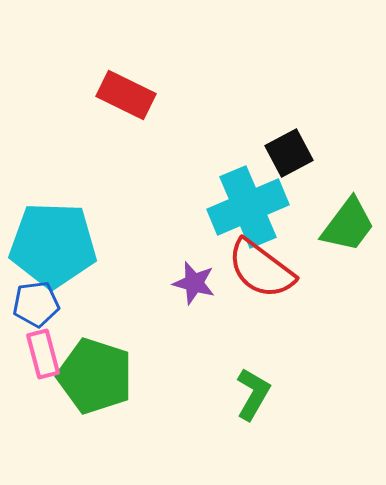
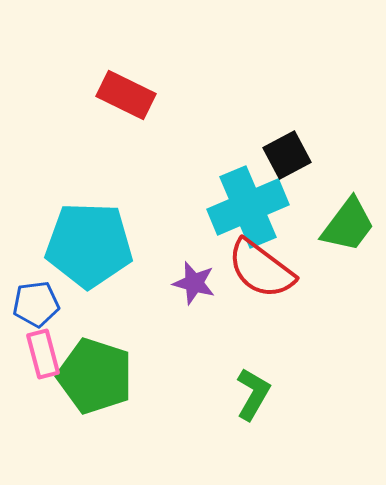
black square: moved 2 px left, 2 px down
cyan pentagon: moved 36 px right
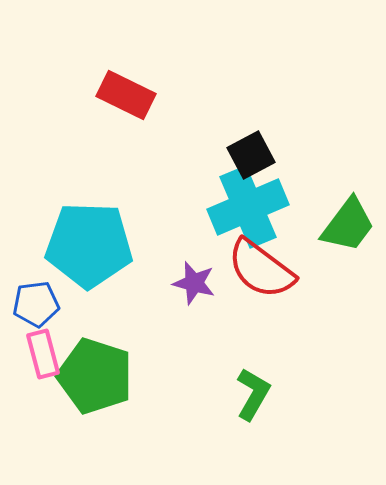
black square: moved 36 px left
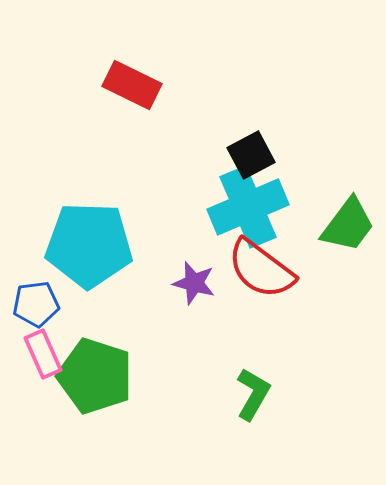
red rectangle: moved 6 px right, 10 px up
pink rectangle: rotated 9 degrees counterclockwise
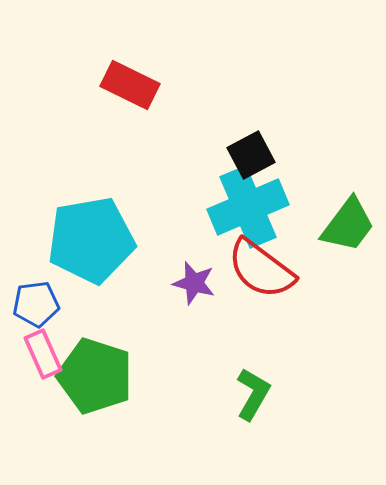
red rectangle: moved 2 px left
cyan pentagon: moved 2 px right, 5 px up; rotated 12 degrees counterclockwise
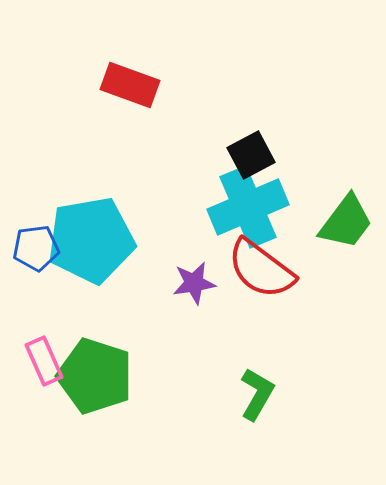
red rectangle: rotated 6 degrees counterclockwise
green trapezoid: moved 2 px left, 3 px up
purple star: rotated 24 degrees counterclockwise
blue pentagon: moved 56 px up
pink rectangle: moved 1 px right, 7 px down
green L-shape: moved 4 px right
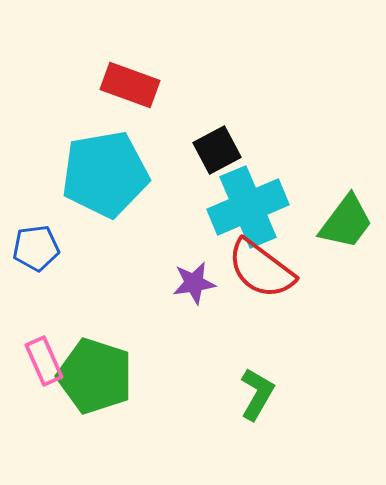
black square: moved 34 px left, 5 px up
cyan pentagon: moved 14 px right, 66 px up
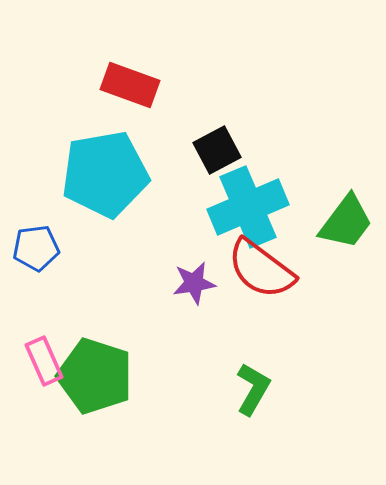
green L-shape: moved 4 px left, 5 px up
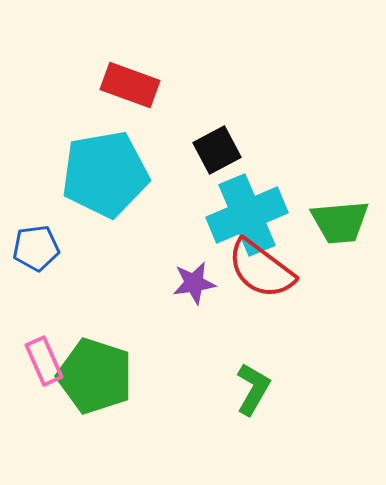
cyan cross: moved 1 px left, 8 px down
green trapezoid: moved 6 px left; rotated 48 degrees clockwise
